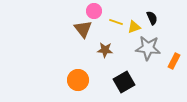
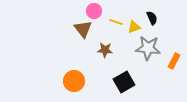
orange circle: moved 4 px left, 1 px down
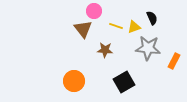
yellow line: moved 4 px down
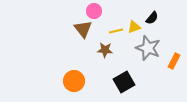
black semicircle: rotated 64 degrees clockwise
yellow line: moved 5 px down; rotated 32 degrees counterclockwise
gray star: rotated 15 degrees clockwise
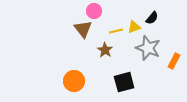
brown star: rotated 28 degrees clockwise
black square: rotated 15 degrees clockwise
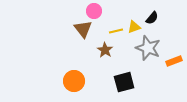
orange rectangle: rotated 42 degrees clockwise
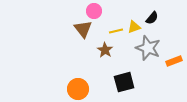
orange circle: moved 4 px right, 8 px down
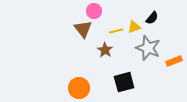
orange circle: moved 1 px right, 1 px up
